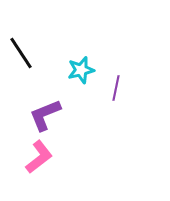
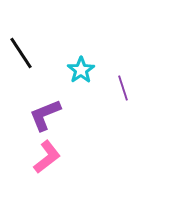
cyan star: rotated 20 degrees counterclockwise
purple line: moved 7 px right; rotated 30 degrees counterclockwise
pink L-shape: moved 8 px right
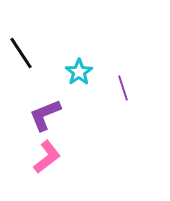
cyan star: moved 2 px left, 2 px down
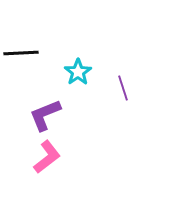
black line: rotated 60 degrees counterclockwise
cyan star: moved 1 px left
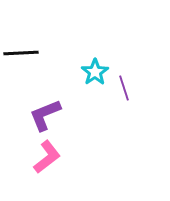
cyan star: moved 17 px right
purple line: moved 1 px right
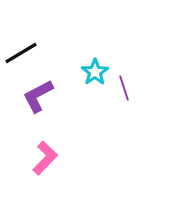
black line: rotated 28 degrees counterclockwise
purple L-shape: moved 7 px left, 19 px up; rotated 6 degrees counterclockwise
pink L-shape: moved 2 px left, 1 px down; rotated 8 degrees counterclockwise
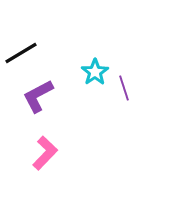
pink L-shape: moved 5 px up
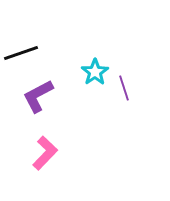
black line: rotated 12 degrees clockwise
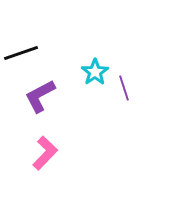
purple L-shape: moved 2 px right
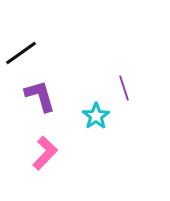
black line: rotated 16 degrees counterclockwise
cyan star: moved 1 px right, 44 px down
purple L-shape: rotated 102 degrees clockwise
